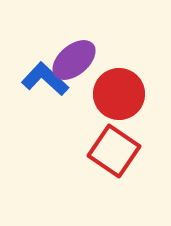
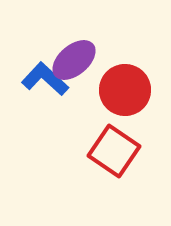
red circle: moved 6 px right, 4 px up
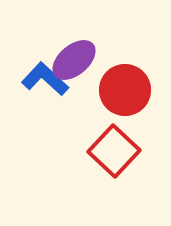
red square: rotated 9 degrees clockwise
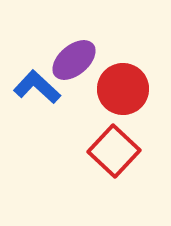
blue L-shape: moved 8 px left, 8 px down
red circle: moved 2 px left, 1 px up
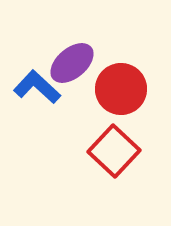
purple ellipse: moved 2 px left, 3 px down
red circle: moved 2 px left
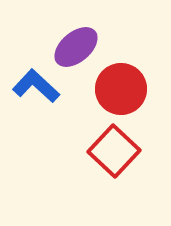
purple ellipse: moved 4 px right, 16 px up
blue L-shape: moved 1 px left, 1 px up
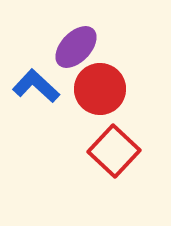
purple ellipse: rotated 6 degrees counterclockwise
red circle: moved 21 px left
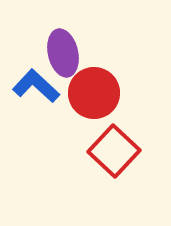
purple ellipse: moved 13 px left, 6 px down; rotated 57 degrees counterclockwise
red circle: moved 6 px left, 4 px down
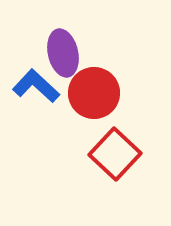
red square: moved 1 px right, 3 px down
